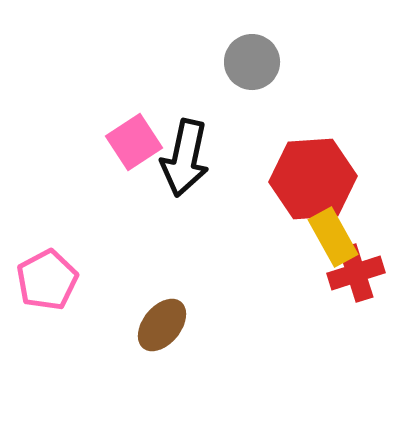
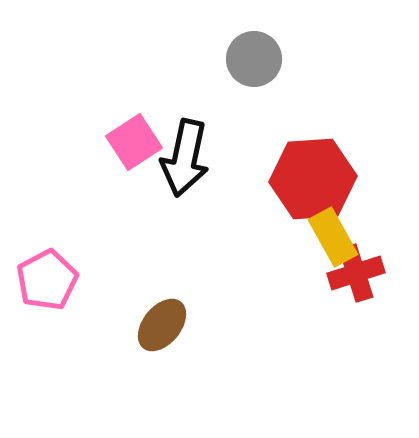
gray circle: moved 2 px right, 3 px up
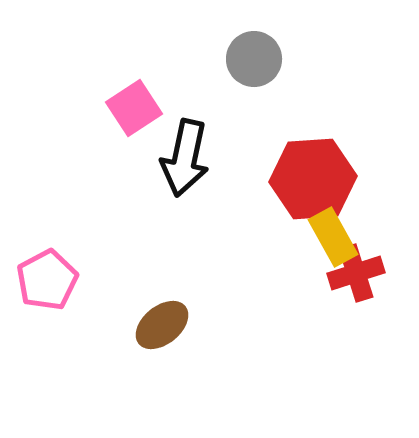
pink square: moved 34 px up
brown ellipse: rotated 12 degrees clockwise
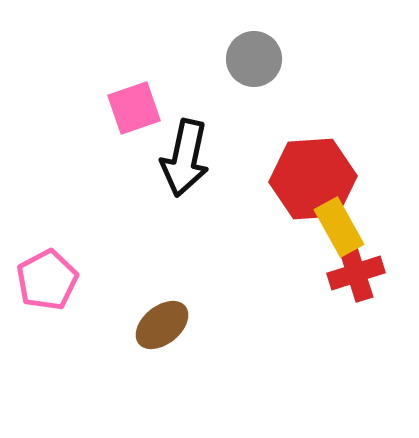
pink square: rotated 14 degrees clockwise
yellow rectangle: moved 6 px right, 10 px up
